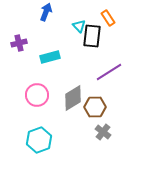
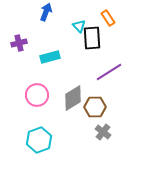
black rectangle: moved 2 px down; rotated 10 degrees counterclockwise
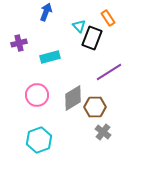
black rectangle: rotated 25 degrees clockwise
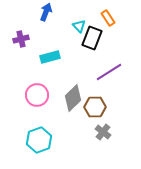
purple cross: moved 2 px right, 4 px up
gray diamond: rotated 12 degrees counterclockwise
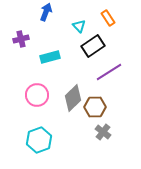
black rectangle: moved 1 px right, 8 px down; rotated 35 degrees clockwise
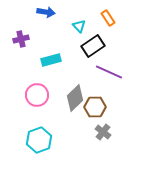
blue arrow: rotated 78 degrees clockwise
cyan rectangle: moved 1 px right, 3 px down
purple line: rotated 56 degrees clockwise
gray diamond: moved 2 px right
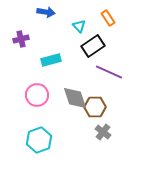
gray diamond: rotated 64 degrees counterclockwise
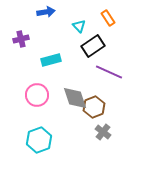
blue arrow: rotated 18 degrees counterclockwise
brown hexagon: moved 1 px left; rotated 20 degrees counterclockwise
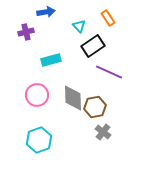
purple cross: moved 5 px right, 7 px up
gray diamond: moved 2 px left; rotated 16 degrees clockwise
brown hexagon: moved 1 px right; rotated 10 degrees clockwise
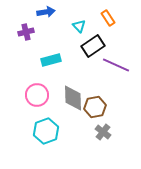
purple line: moved 7 px right, 7 px up
cyan hexagon: moved 7 px right, 9 px up
